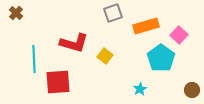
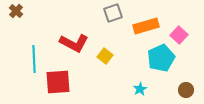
brown cross: moved 2 px up
red L-shape: rotated 12 degrees clockwise
cyan pentagon: rotated 12 degrees clockwise
brown circle: moved 6 px left
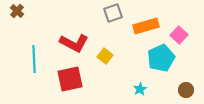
brown cross: moved 1 px right
red square: moved 12 px right, 3 px up; rotated 8 degrees counterclockwise
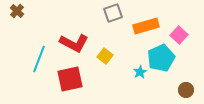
cyan line: moved 5 px right; rotated 24 degrees clockwise
cyan star: moved 17 px up
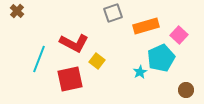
yellow square: moved 8 px left, 5 px down
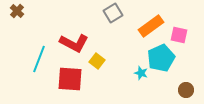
gray square: rotated 12 degrees counterclockwise
orange rectangle: moved 5 px right; rotated 20 degrees counterclockwise
pink square: rotated 30 degrees counterclockwise
cyan star: moved 1 px right, 1 px down; rotated 24 degrees counterclockwise
red square: rotated 16 degrees clockwise
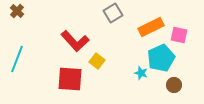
orange rectangle: moved 1 px down; rotated 10 degrees clockwise
red L-shape: moved 1 px right, 2 px up; rotated 20 degrees clockwise
cyan line: moved 22 px left
brown circle: moved 12 px left, 5 px up
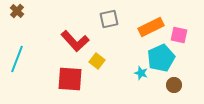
gray square: moved 4 px left, 6 px down; rotated 18 degrees clockwise
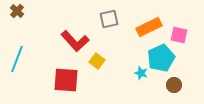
orange rectangle: moved 2 px left
red square: moved 4 px left, 1 px down
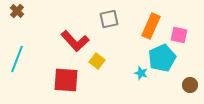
orange rectangle: moved 2 px right, 1 px up; rotated 40 degrees counterclockwise
cyan pentagon: moved 1 px right
brown circle: moved 16 px right
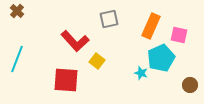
cyan pentagon: moved 1 px left
